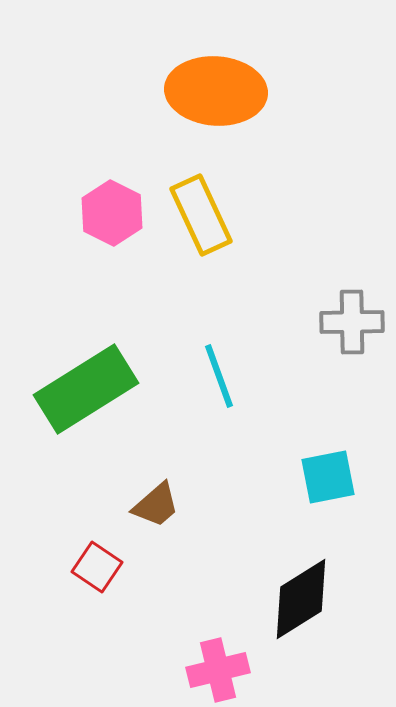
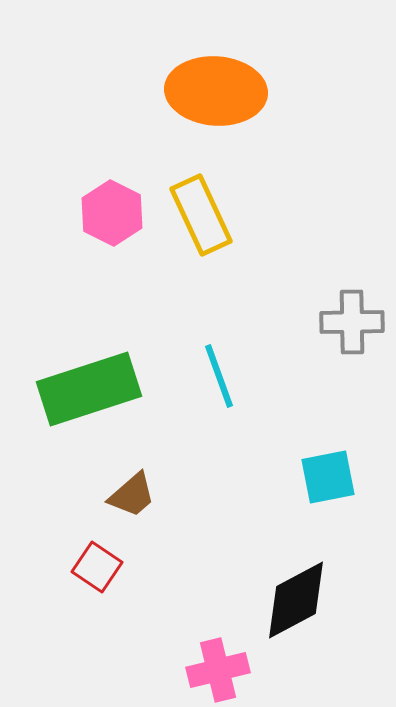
green rectangle: moved 3 px right; rotated 14 degrees clockwise
brown trapezoid: moved 24 px left, 10 px up
black diamond: moved 5 px left, 1 px down; rotated 4 degrees clockwise
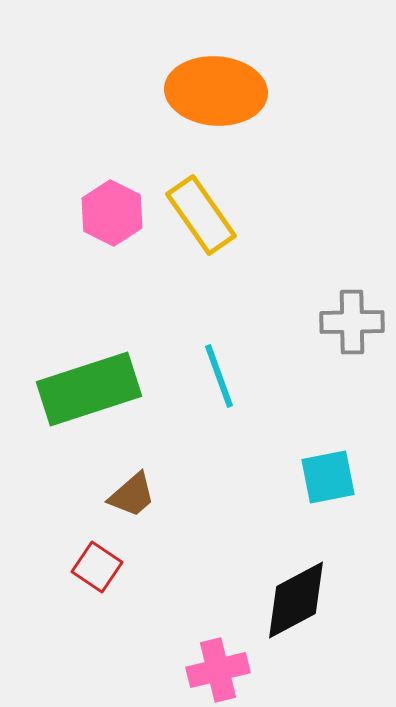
yellow rectangle: rotated 10 degrees counterclockwise
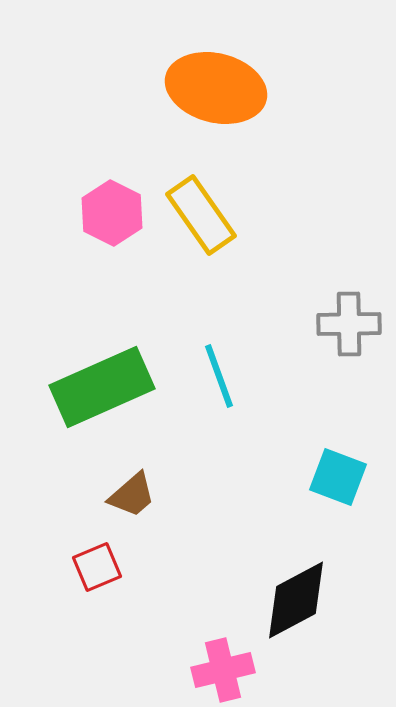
orange ellipse: moved 3 px up; rotated 10 degrees clockwise
gray cross: moved 3 px left, 2 px down
green rectangle: moved 13 px right, 2 px up; rotated 6 degrees counterclockwise
cyan square: moved 10 px right; rotated 32 degrees clockwise
red square: rotated 33 degrees clockwise
pink cross: moved 5 px right
